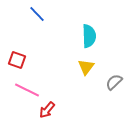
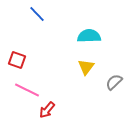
cyan semicircle: rotated 90 degrees counterclockwise
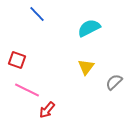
cyan semicircle: moved 8 px up; rotated 25 degrees counterclockwise
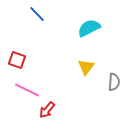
gray semicircle: rotated 138 degrees clockwise
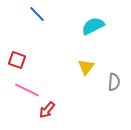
cyan semicircle: moved 4 px right, 2 px up
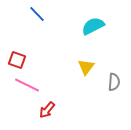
pink line: moved 5 px up
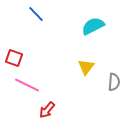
blue line: moved 1 px left
red square: moved 3 px left, 2 px up
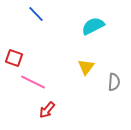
pink line: moved 6 px right, 3 px up
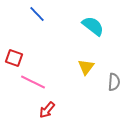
blue line: moved 1 px right
cyan semicircle: rotated 65 degrees clockwise
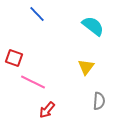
gray semicircle: moved 15 px left, 19 px down
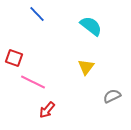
cyan semicircle: moved 2 px left
gray semicircle: moved 13 px right, 5 px up; rotated 120 degrees counterclockwise
